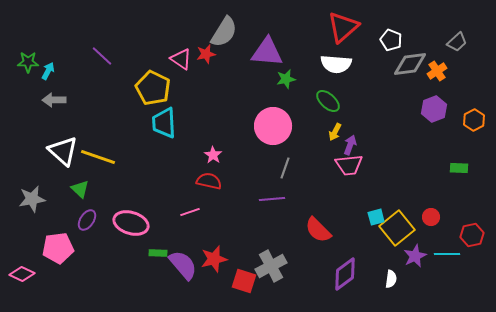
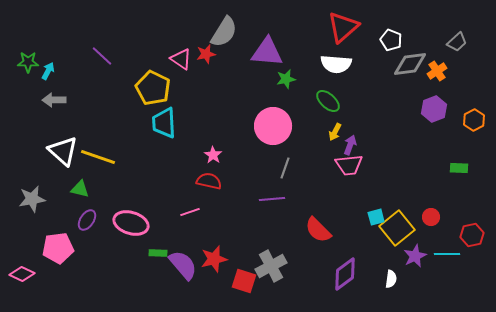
green triangle at (80, 189): rotated 30 degrees counterclockwise
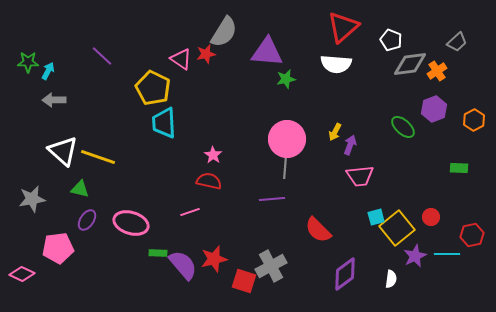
green ellipse at (328, 101): moved 75 px right, 26 px down
pink circle at (273, 126): moved 14 px right, 13 px down
pink trapezoid at (349, 165): moved 11 px right, 11 px down
gray line at (285, 168): rotated 15 degrees counterclockwise
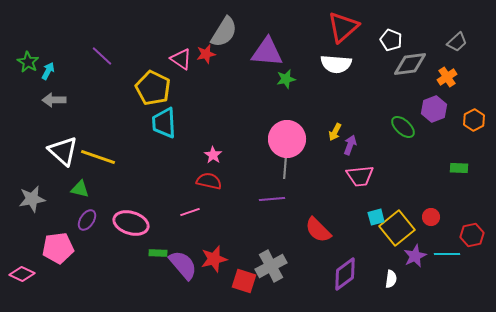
green star at (28, 62): rotated 30 degrees clockwise
orange cross at (437, 71): moved 10 px right, 6 px down
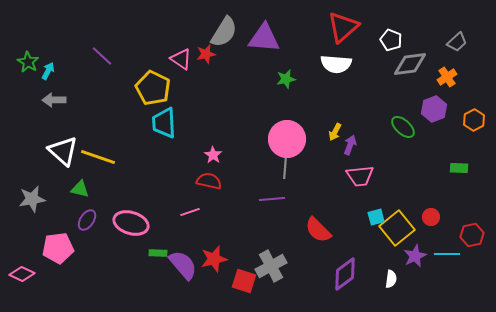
purple triangle at (267, 52): moved 3 px left, 14 px up
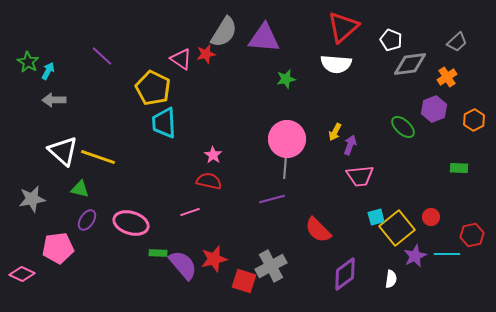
purple line at (272, 199): rotated 10 degrees counterclockwise
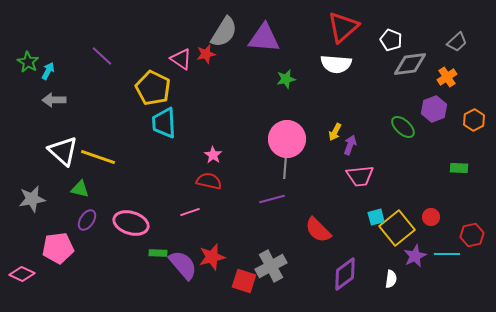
red star at (214, 259): moved 2 px left, 2 px up
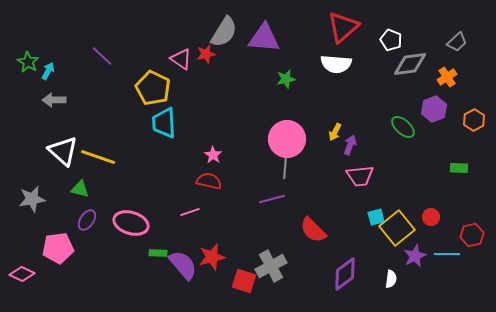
red semicircle at (318, 230): moved 5 px left
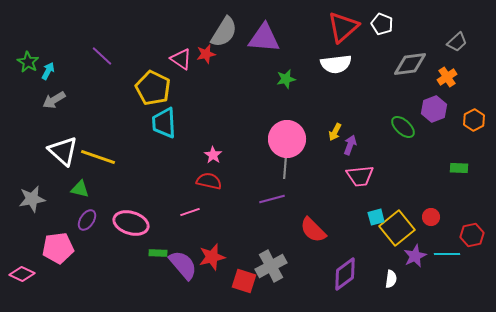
white pentagon at (391, 40): moved 9 px left, 16 px up
white semicircle at (336, 64): rotated 12 degrees counterclockwise
gray arrow at (54, 100): rotated 30 degrees counterclockwise
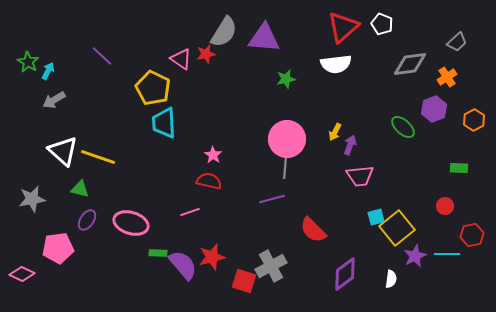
red circle at (431, 217): moved 14 px right, 11 px up
